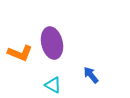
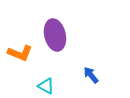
purple ellipse: moved 3 px right, 8 px up
cyan triangle: moved 7 px left, 1 px down
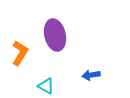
orange L-shape: rotated 80 degrees counterclockwise
blue arrow: rotated 60 degrees counterclockwise
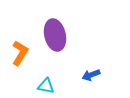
blue arrow: rotated 12 degrees counterclockwise
cyan triangle: rotated 18 degrees counterclockwise
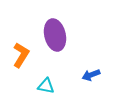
orange L-shape: moved 1 px right, 2 px down
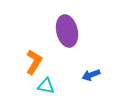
purple ellipse: moved 12 px right, 4 px up
orange L-shape: moved 13 px right, 7 px down
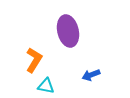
purple ellipse: moved 1 px right
orange L-shape: moved 2 px up
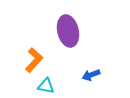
orange L-shape: rotated 10 degrees clockwise
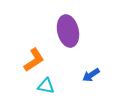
orange L-shape: rotated 15 degrees clockwise
blue arrow: rotated 12 degrees counterclockwise
